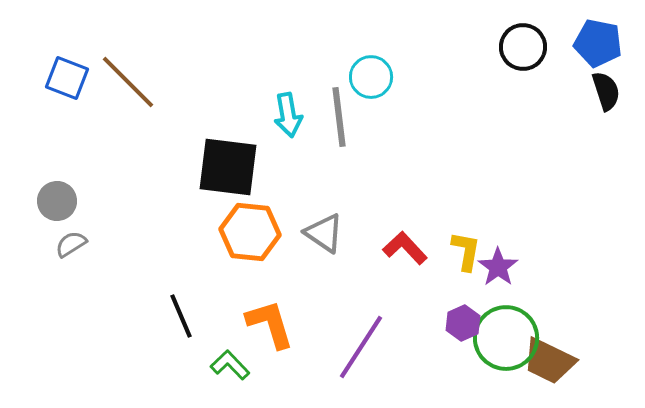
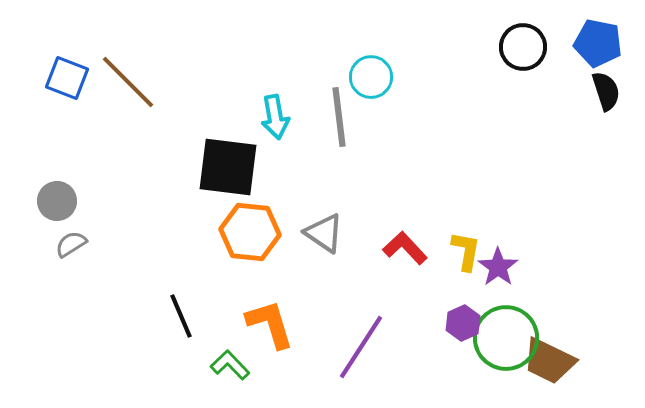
cyan arrow: moved 13 px left, 2 px down
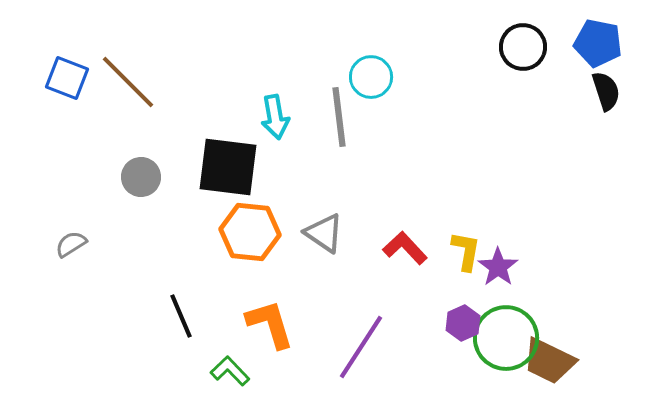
gray circle: moved 84 px right, 24 px up
green L-shape: moved 6 px down
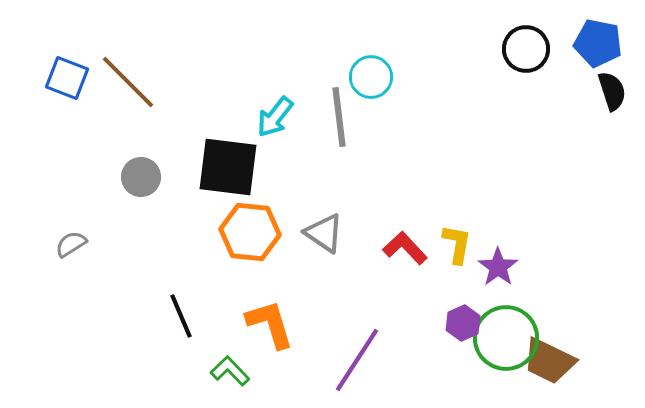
black circle: moved 3 px right, 2 px down
black semicircle: moved 6 px right
cyan arrow: rotated 48 degrees clockwise
yellow L-shape: moved 9 px left, 7 px up
purple line: moved 4 px left, 13 px down
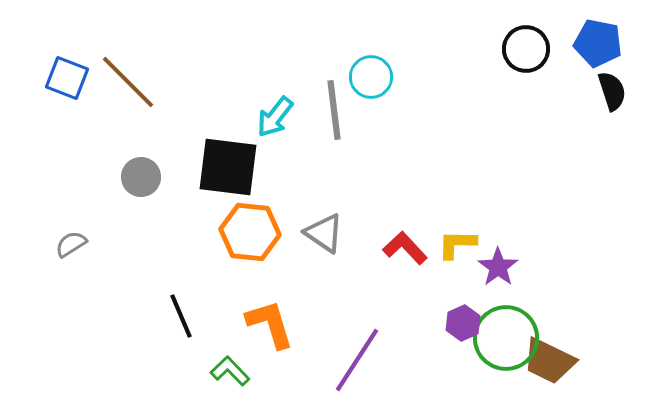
gray line: moved 5 px left, 7 px up
yellow L-shape: rotated 99 degrees counterclockwise
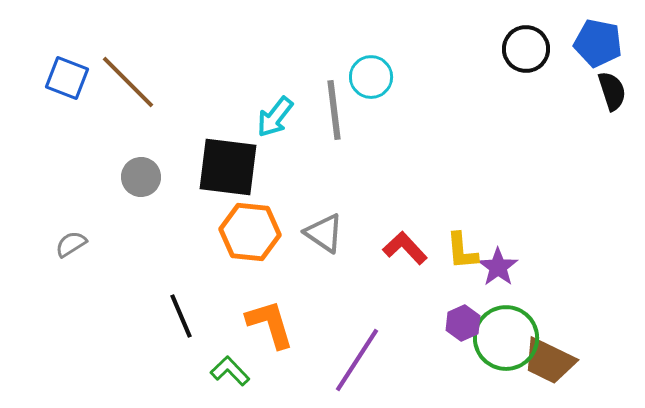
yellow L-shape: moved 5 px right, 7 px down; rotated 96 degrees counterclockwise
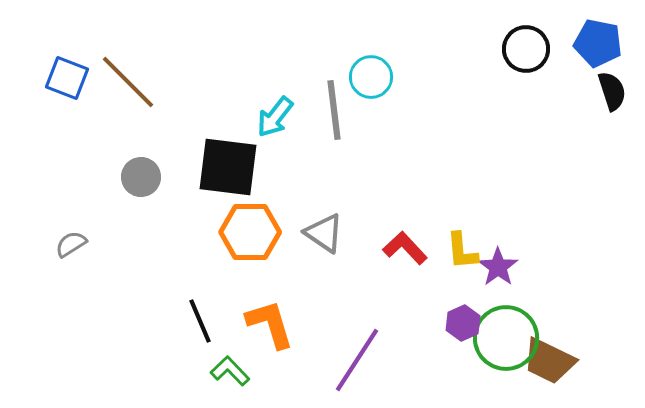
orange hexagon: rotated 6 degrees counterclockwise
black line: moved 19 px right, 5 px down
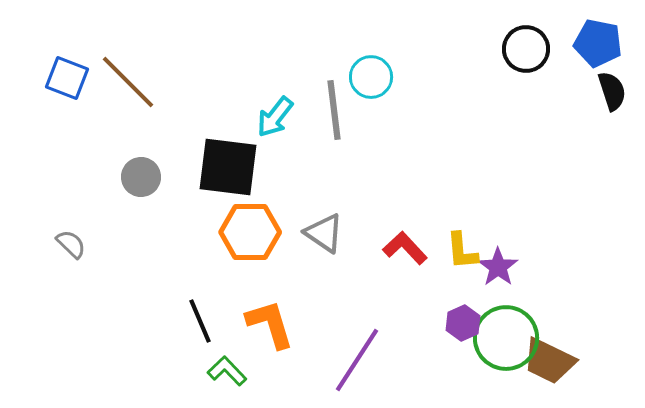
gray semicircle: rotated 76 degrees clockwise
green L-shape: moved 3 px left
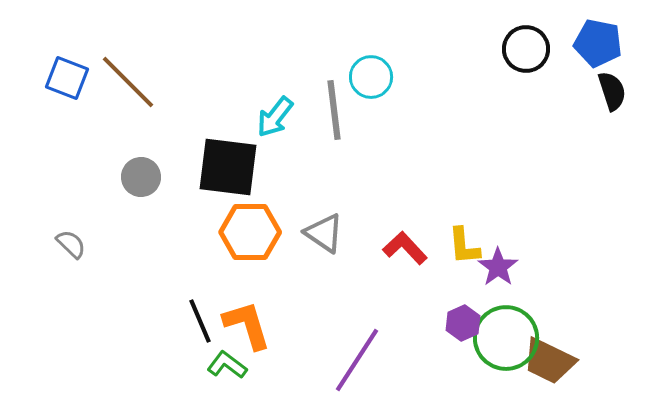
yellow L-shape: moved 2 px right, 5 px up
orange L-shape: moved 23 px left, 1 px down
green L-shape: moved 6 px up; rotated 9 degrees counterclockwise
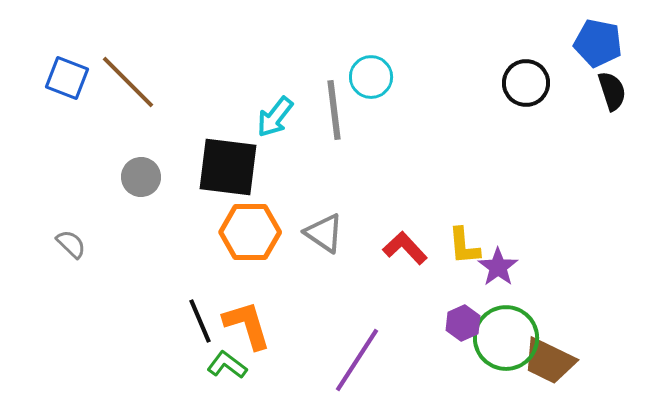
black circle: moved 34 px down
